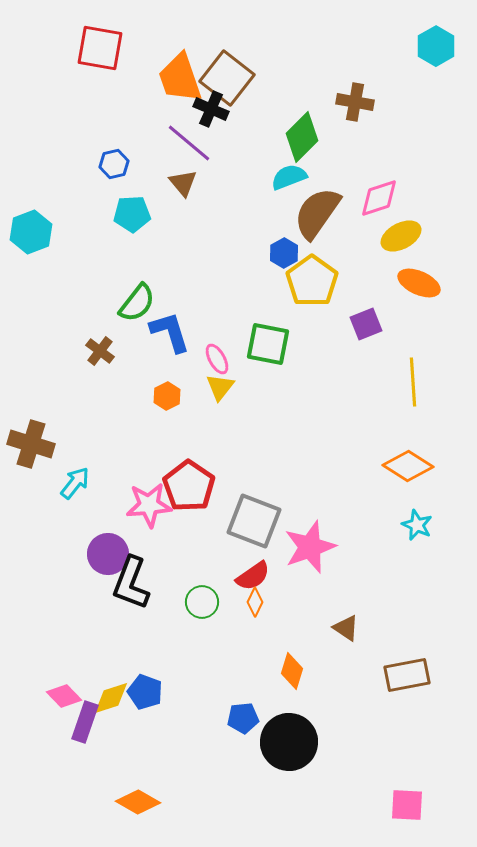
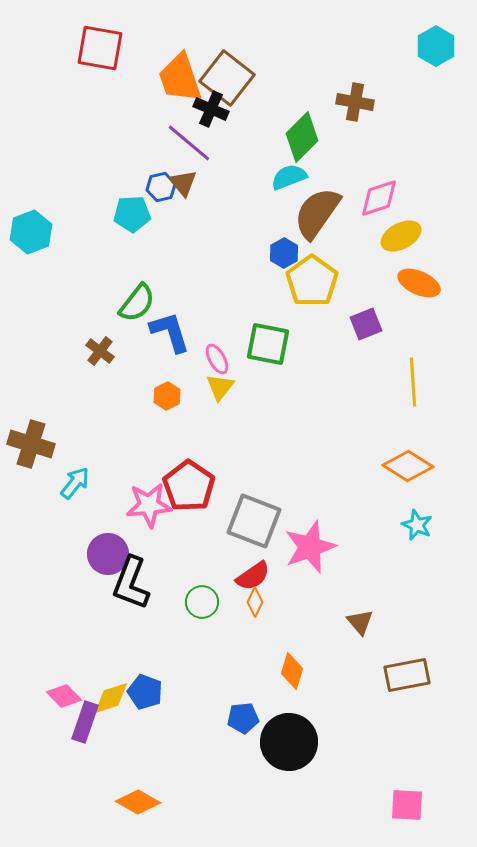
blue hexagon at (114, 164): moved 47 px right, 23 px down
brown triangle at (346, 628): moved 14 px right, 6 px up; rotated 16 degrees clockwise
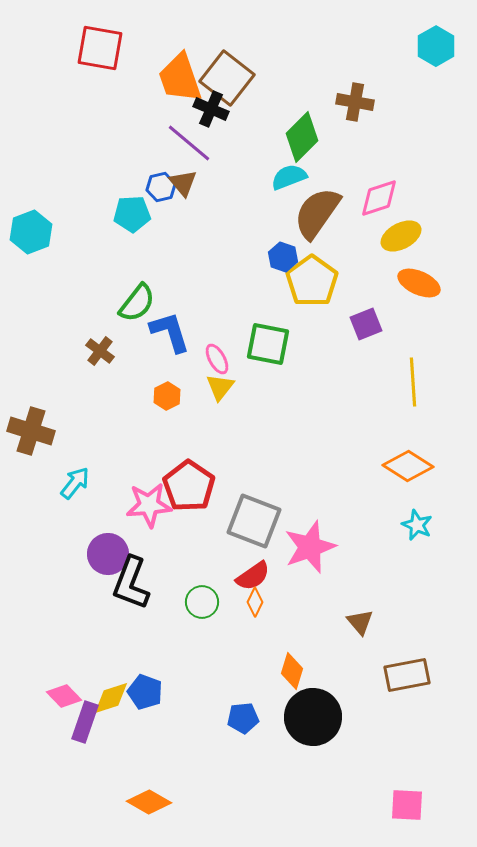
blue hexagon at (284, 253): moved 1 px left, 4 px down; rotated 12 degrees counterclockwise
brown cross at (31, 444): moved 13 px up
black circle at (289, 742): moved 24 px right, 25 px up
orange diamond at (138, 802): moved 11 px right
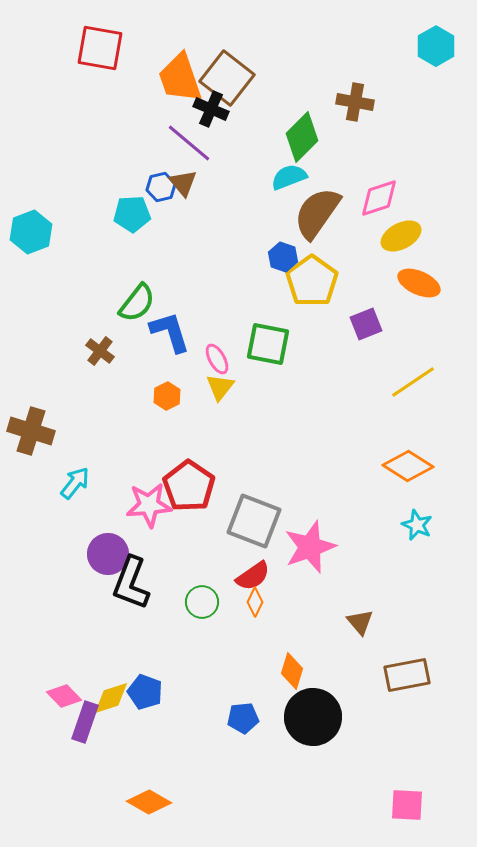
yellow line at (413, 382): rotated 60 degrees clockwise
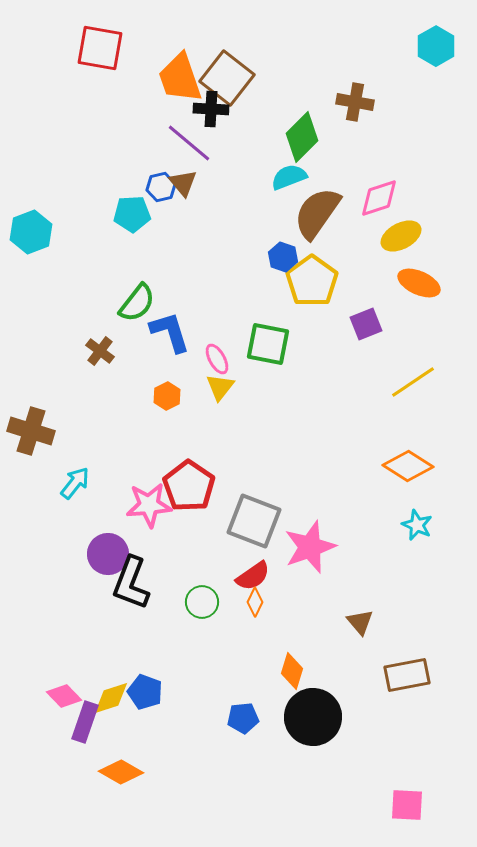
black cross at (211, 109): rotated 20 degrees counterclockwise
orange diamond at (149, 802): moved 28 px left, 30 px up
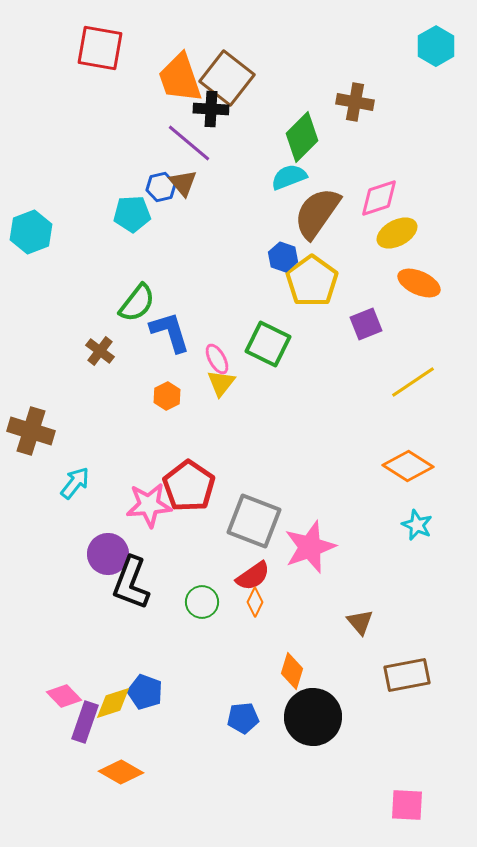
yellow ellipse at (401, 236): moved 4 px left, 3 px up
green square at (268, 344): rotated 15 degrees clockwise
yellow triangle at (220, 387): moved 1 px right, 4 px up
yellow diamond at (111, 698): moved 2 px right, 5 px down
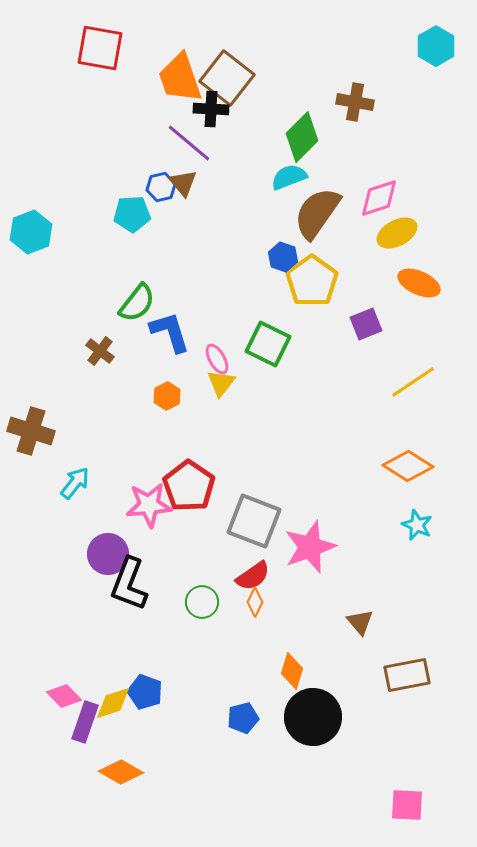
black L-shape at (131, 583): moved 2 px left, 1 px down
blue pentagon at (243, 718): rotated 8 degrees counterclockwise
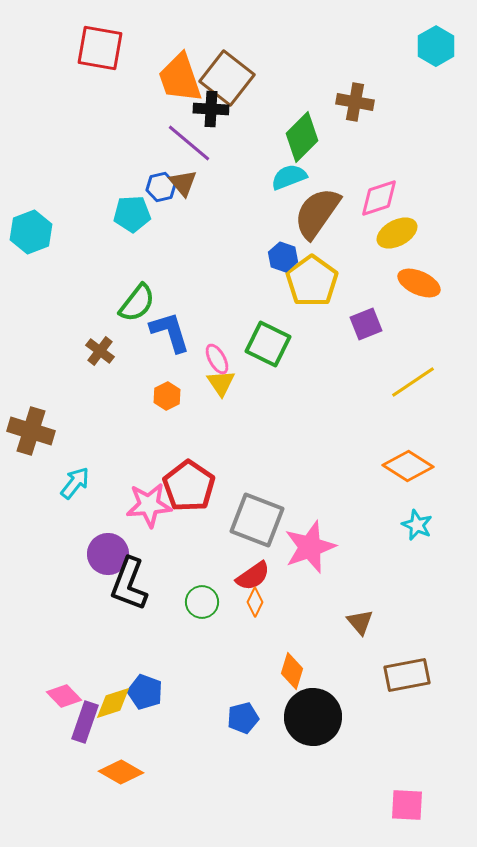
yellow triangle at (221, 383): rotated 12 degrees counterclockwise
gray square at (254, 521): moved 3 px right, 1 px up
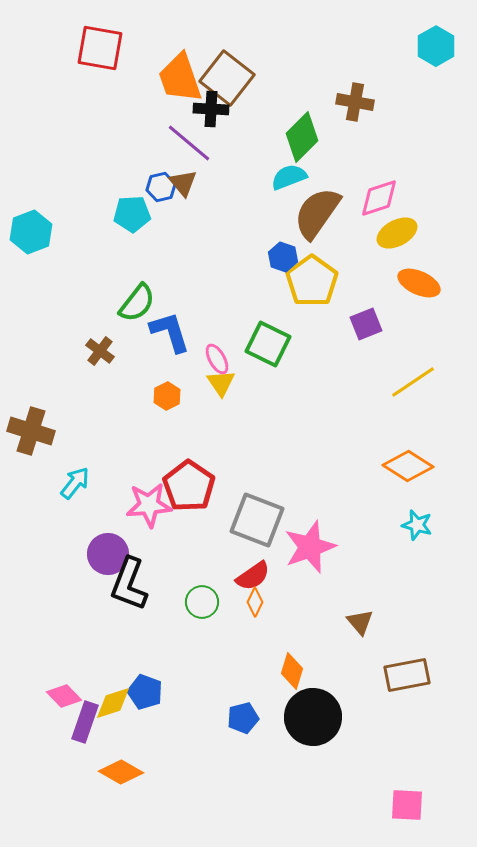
cyan star at (417, 525): rotated 8 degrees counterclockwise
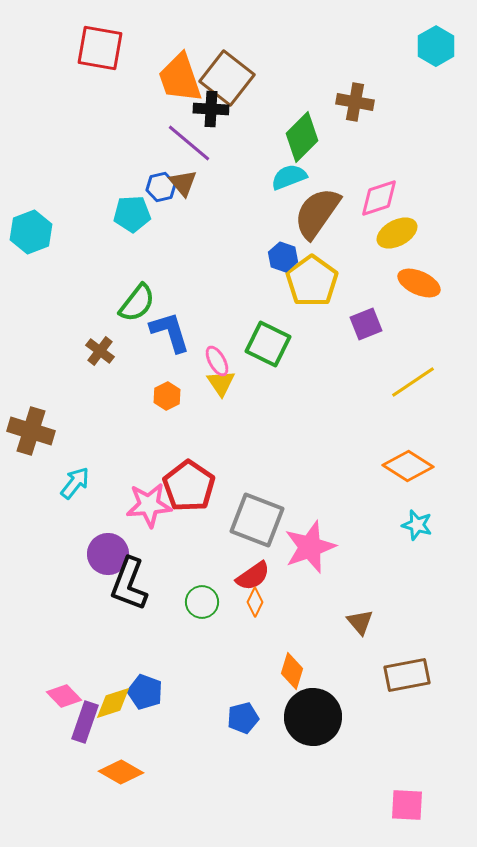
pink ellipse at (217, 359): moved 2 px down
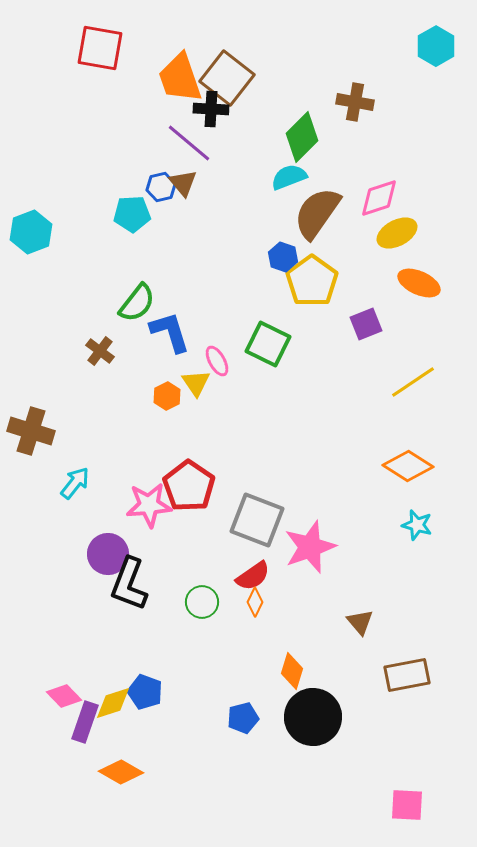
yellow triangle at (221, 383): moved 25 px left
